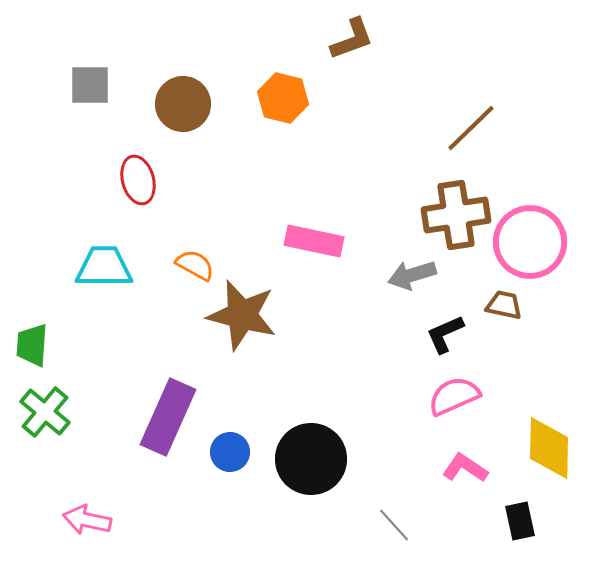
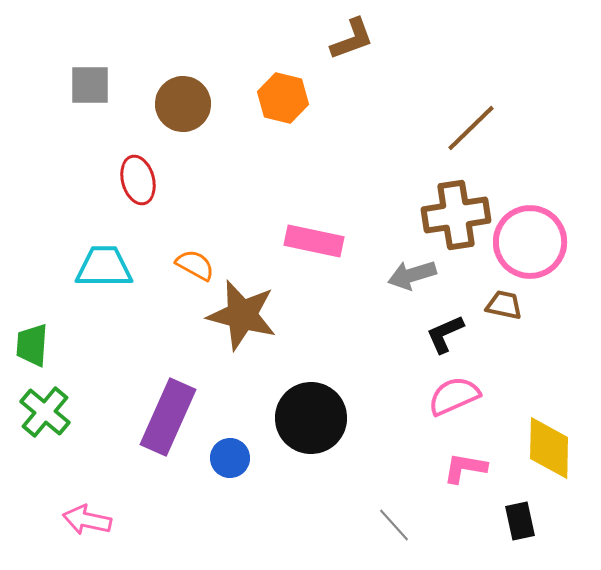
blue circle: moved 6 px down
black circle: moved 41 px up
pink L-shape: rotated 24 degrees counterclockwise
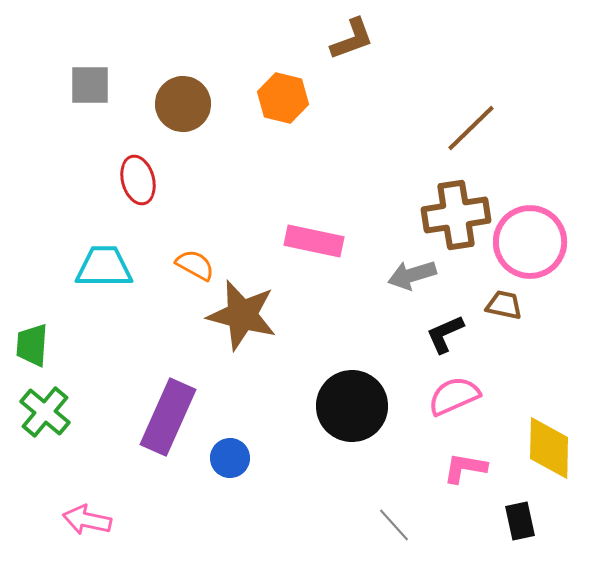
black circle: moved 41 px right, 12 px up
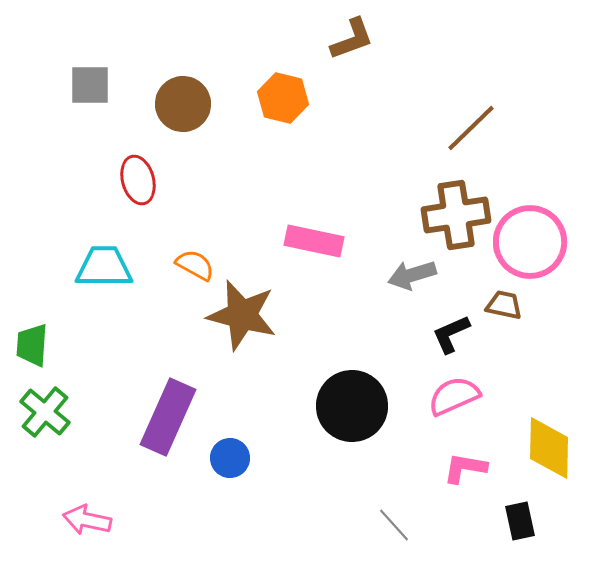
black L-shape: moved 6 px right
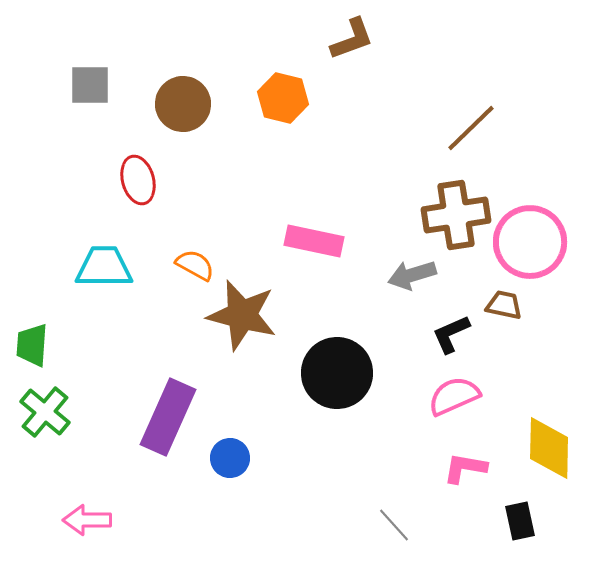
black circle: moved 15 px left, 33 px up
pink arrow: rotated 12 degrees counterclockwise
